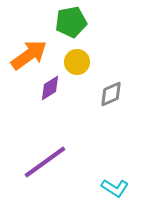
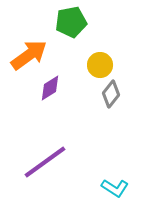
yellow circle: moved 23 px right, 3 px down
gray diamond: rotated 28 degrees counterclockwise
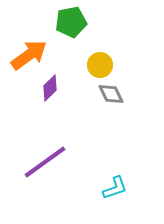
purple diamond: rotated 12 degrees counterclockwise
gray diamond: rotated 64 degrees counterclockwise
cyan L-shape: rotated 52 degrees counterclockwise
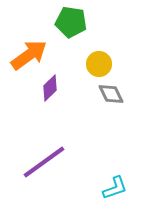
green pentagon: rotated 20 degrees clockwise
yellow circle: moved 1 px left, 1 px up
purple line: moved 1 px left
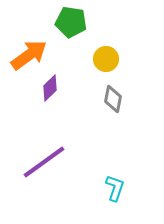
yellow circle: moved 7 px right, 5 px up
gray diamond: moved 2 px right, 5 px down; rotated 36 degrees clockwise
cyan L-shape: rotated 52 degrees counterclockwise
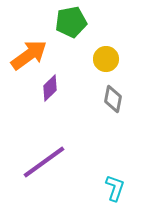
green pentagon: rotated 20 degrees counterclockwise
